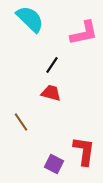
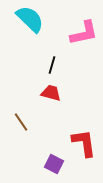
black line: rotated 18 degrees counterclockwise
red L-shape: moved 8 px up; rotated 16 degrees counterclockwise
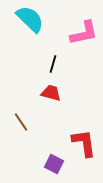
black line: moved 1 px right, 1 px up
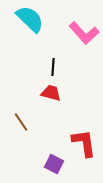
pink L-shape: rotated 60 degrees clockwise
black line: moved 3 px down; rotated 12 degrees counterclockwise
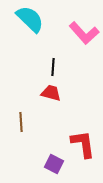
brown line: rotated 30 degrees clockwise
red L-shape: moved 1 px left, 1 px down
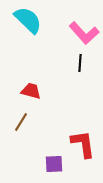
cyan semicircle: moved 2 px left, 1 px down
black line: moved 27 px right, 4 px up
red trapezoid: moved 20 px left, 2 px up
brown line: rotated 36 degrees clockwise
purple square: rotated 30 degrees counterclockwise
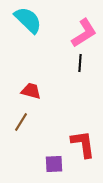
pink L-shape: rotated 80 degrees counterclockwise
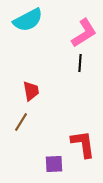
cyan semicircle: rotated 108 degrees clockwise
red trapezoid: rotated 65 degrees clockwise
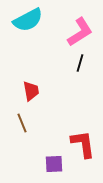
pink L-shape: moved 4 px left, 1 px up
black line: rotated 12 degrees clockwise
brown line: moved 1 px right, 1 px down; rotated 54 degrees counterclockwise
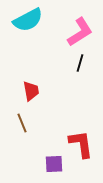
red L-shape: moved 2 px left
